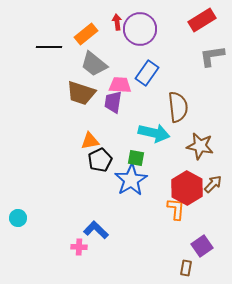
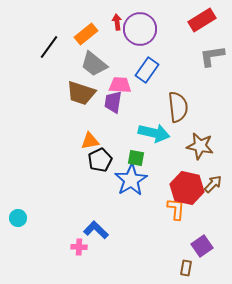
black line: rotated 55 degrees counterclockwise
blue rectangle: moved 3 px up
red hexagon: rotated 16 degrees counterclockwise
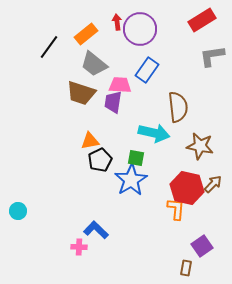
cyan circle: moved 7 px up
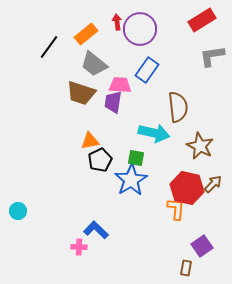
brown star: rotated 16 degrees clockwise
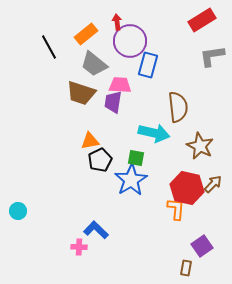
purple circle: moved 10 px left, 12 px down
black line: rotated 65 degrees counterclockwise
blue rectangle: moved 1 px right, 5 px up; rotated 20 degrees counterclockwise
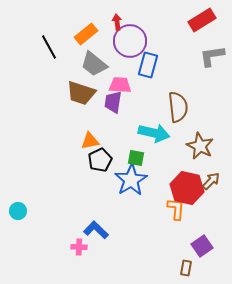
brown arrow: moved 2 px left, 3 px up
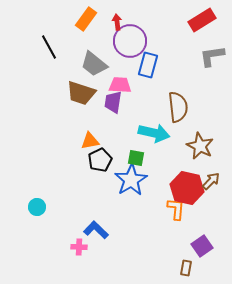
orange rectangle: moved 15 px up; rotated 15 degrees counterclockwise
cyan circle: moved 19 px right, 4 px up
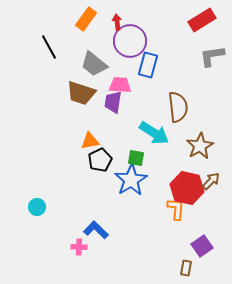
cyan arrow: rotated 20 degrees clockwise
brown star: rotated 16 degrees clockwise
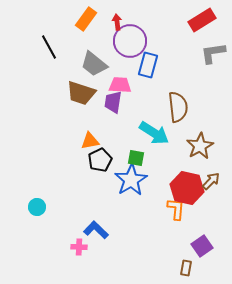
gray L-shape: moved 1 px right, 3 px up
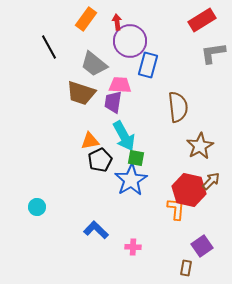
cyan arrow: moved 30 px left, 3 px down; rotated 28 degrees clockwise
red hexagon: moved 2 px right, 2 px down
pink cross: moved 54 px right
